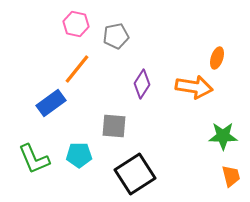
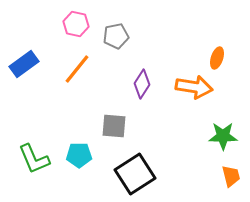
blue rectangle: moved 27 px left, 39 px up
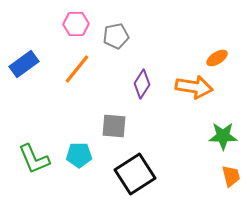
pink hexagon: rotated 15 degrees counterclockwise
orange ellipse: rotated 40 degrees clockwise
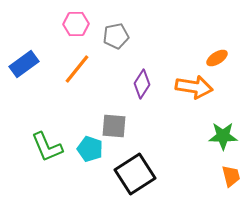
cyan pentagon: moved 11 px right, 6 px up; rotated 20 degrees clockwise
green L-shape: moved 13 px right, 12 px up
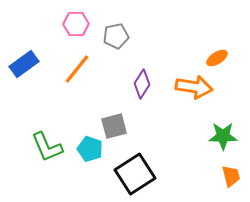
gray square: rotated 20 degrees counterclockwise
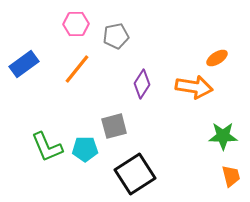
cyan pentagon: moved 5 px left; rotated 20 degrees counterclockwise
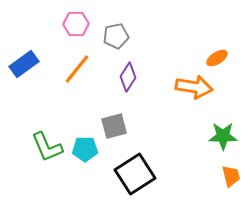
purple diamond: moved 14 px left, 7 px up
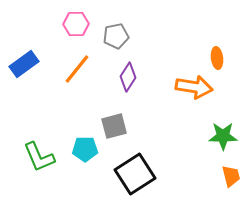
orange ellipse: rotated 65 degrees counterclockwise
green L-shape: moved 8 px left, 10 px down
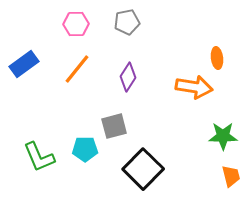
gray pentagon: moved 11 px right, 14 px up
black square: moved 8 px right, 5 px up; rotated 12 degrees counterclockwise
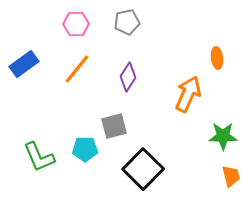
orange arrow: moved 6 px left, 7 px down; rotated 75 degrees counterclockwise
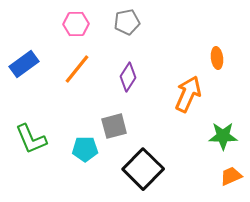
green L-shape: moved 8 px left, 18 px up
orange trapezoid: rotated 100 degrees counterclockwise
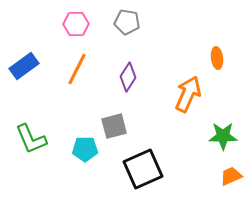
gray pentagon: rotated 20 degrees clockwise
blue rectangle: moved 2 px down
orange line: rotated 12 degrees counterclockwise
black square: rotated 21 degrees clockwise
